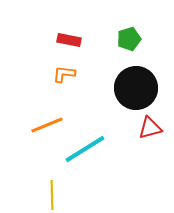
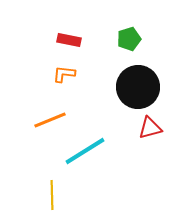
black circle: moved 2 px right, 1 px up
orange line: moved 3 px right, 5 px up
cyan line: moved 2 px down
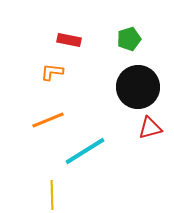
orange L-shape: moved 12 px left, 2 px up
orange line: moved 2 px left
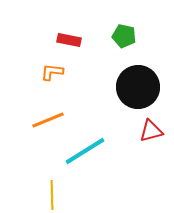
green pentagon: moved 5 px left, 3 px up; rotated 30 degrees clockwise
red triangle: moved 1 px right, 3 px down
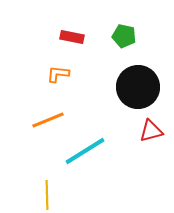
red rectangle: moved 3 px right, 3 px up
orange L-shape: moved 6 px right, 2 px down
yellow line: moved 5 px left
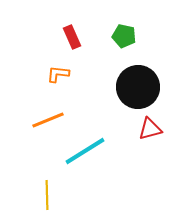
red rectangle: rotated 55 degrees clockwise
red triangle: moved 1 px left, 2 px up
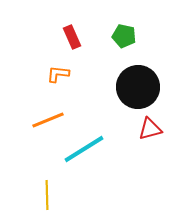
cyan line: moved 1 px left, 2 px up
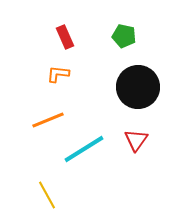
red rectangle: moved 7 px left
red triangle: moved 14 px left, 11 px down; rotated 40 degrees counterclockwise
yellow line: rotated 28 degrees counterclockwise
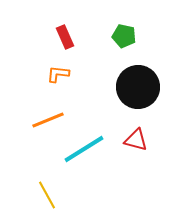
red triangle: rotated 50 degrees counterclockwise
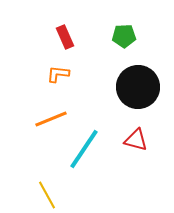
green pentagon: rotated 15 degrees counterclockwise
orange line: moved 3 px right, 1 px up
cyan line: rotated 24 degrees counterclockwise
